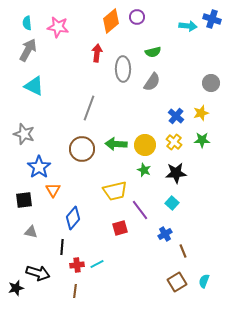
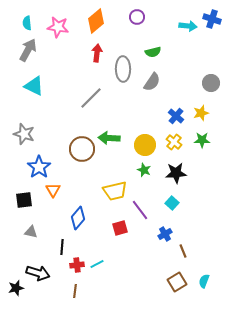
orange diamond at (111, 21): moved 15 px left
gray line at (89, 108): moved 2 px right, 10 px up; rotated 25 degrees clockwise
green arrow at (116, 144): moved 7 px left, 6 px up
blue diamond at (73, 218): moved 5 px right
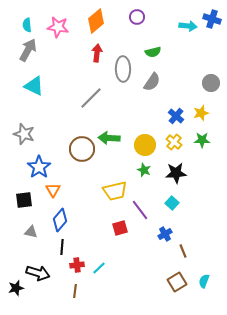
cyan semicircle at (27, 23): moved 2 px down
blue diamond at (78, 218): moved 18 px left, 2 px down
cyan line at (97, 264): moved 2 px right, 4 px down; rotated 16 degrees counterclockwise
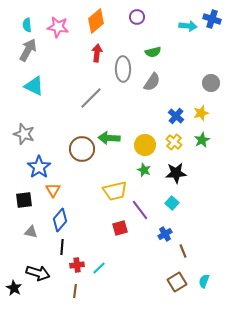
green star at (202, 140): rotated 28 degrees counterclockwise
black star at (16, 288): moved 2 px left; rotated 28 degrees counterclockwise
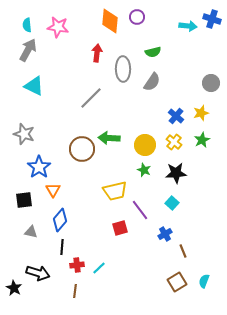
orange diamond at (96, 21): moved 14 px right; rotated 45 degrees counterclockwise
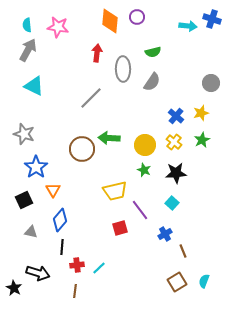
blue star at (39, 167): moved 3 px left
black square at (24, 200): rotated 18 degrees counterclockwise
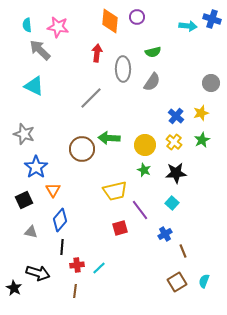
gray arrow at (28, 50): moved 12 px right; rotated 75 degrees counterclockwise
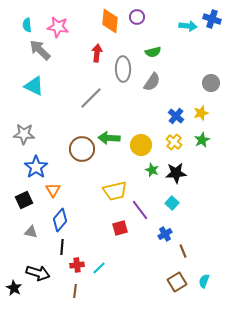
gray star at (24, 134): rotated 15 degrees counterclockwise
yellow circle at (145, 145): moved 4 px left
green star at (144, 170): moved 8 px right
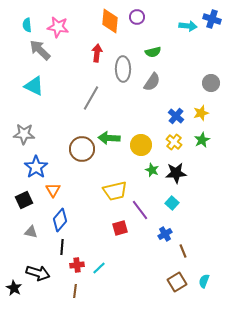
gray line at (91, 98): rotated 15 degrees counterclockwise
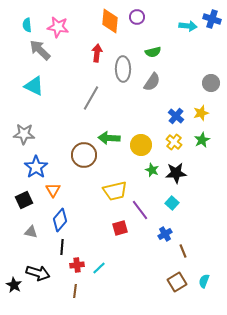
brown circle at (82, 149): moved 2 px right, 6 px down
black star at (14, 288): moved 3 px up
